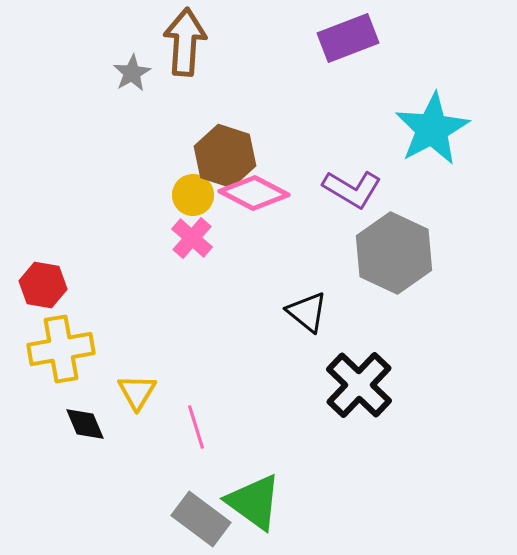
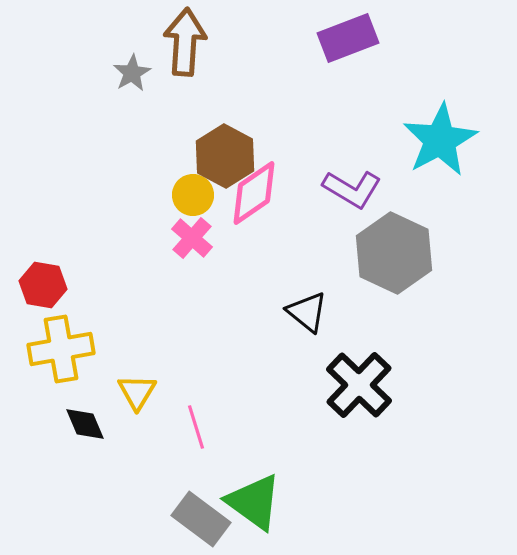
cyan star: moved 8 px right, 11 px down
brown hexagon: rotated 10 degrees clockwise
pink diamond: rotated 62 degrees counterclockwise
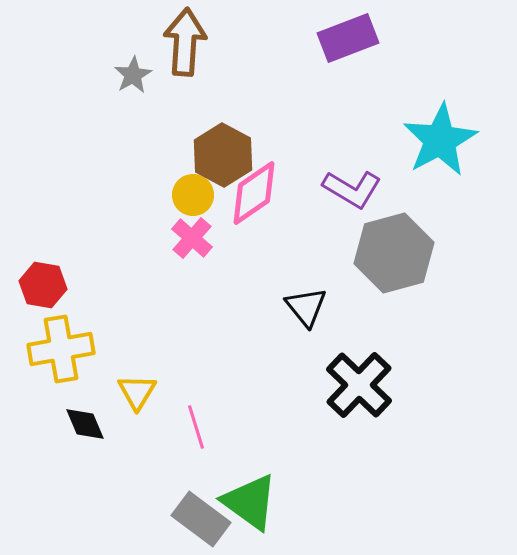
gray star: moved 1 px right, 2 px down
brown hexagon: moved 2 px left, 1 px up
gray hexagon: rotated 20 degrees clockwise
black triangle: moved 1 px left, 5 px up; rotated 12 degrees clockwise
green triangle: moved 4 px left
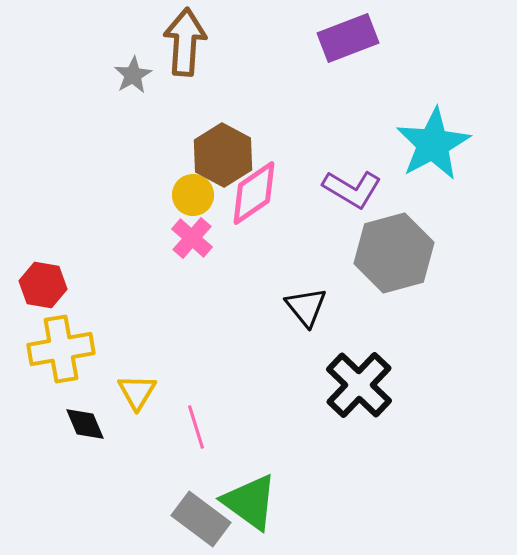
cyan star: moved 7 px left, 4 px down
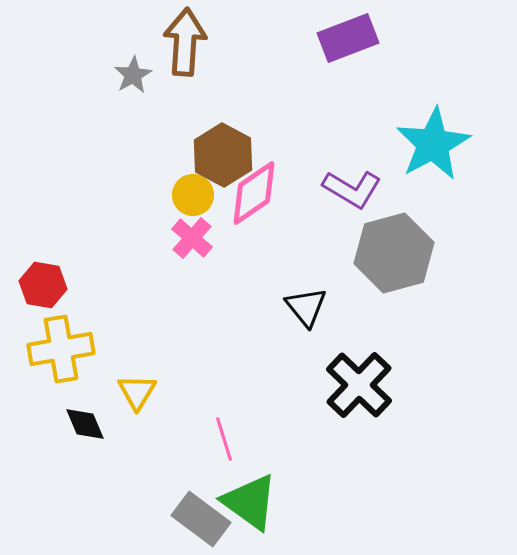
pink line: moved 28 px right, 12 px down
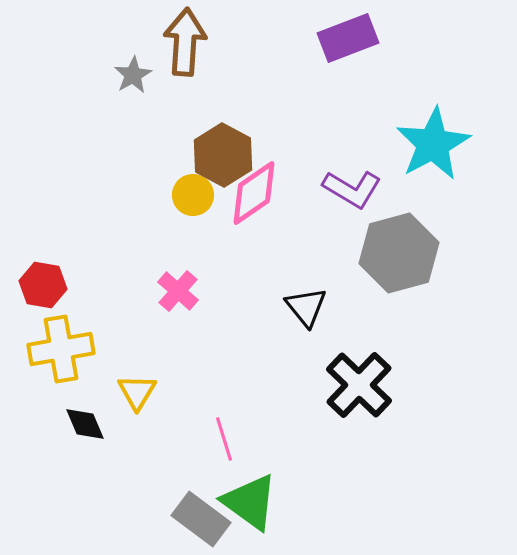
pink cross: moved 14 px left, 53 px down
gray hexagon: moved 5 px right
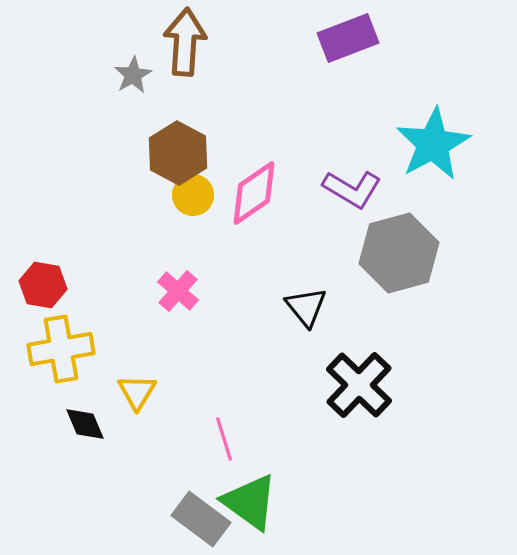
brown hexagon: moved 45 px left, 2 px up
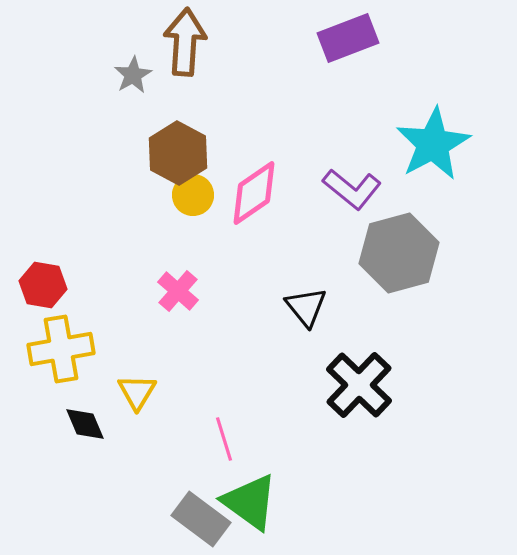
purple L-shape: rotated 8 degrees clockwise
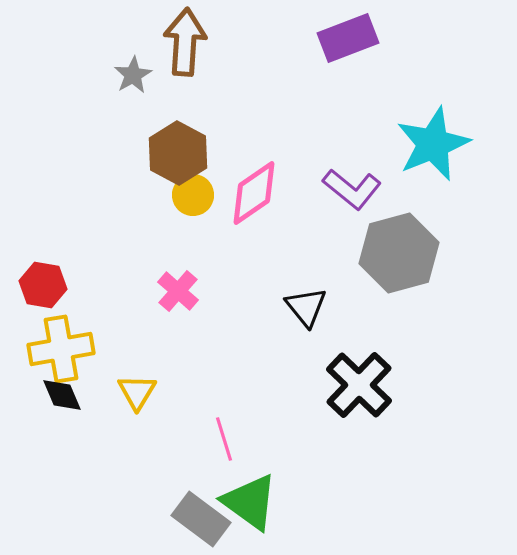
cyan star: rotated 6 degrees clockwise
black diamond: moved 23 px left, 29 px up
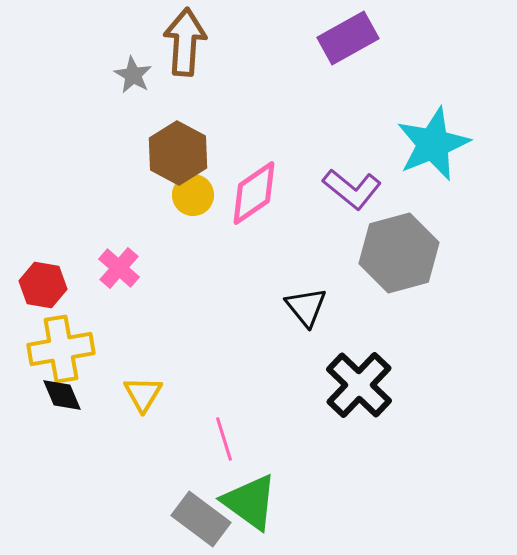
purple rectangle: rotated 8 degrees counterclockwise
gray star: rotated 12 degrees counterclockwise
pink cross: moved 59 px left, 23 px up
yellow triangle: moved 6 px right, 2 px down
